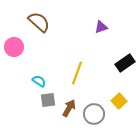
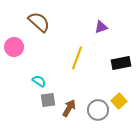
black rectangle: moved 4 px left; rotated 24 degrees clockwise
yellow line: moved 15 px up
gray circle: moved 4 px right, 4 px up
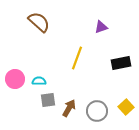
pink circle: moved 1 px right, 32 px down
cyan semicircle: rotated 32 degrees counterclockwise
yellow square: moved 7 px right, 6 px down
gray circle: moved 1 px left, 1 px down
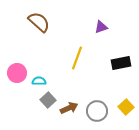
pink circle: moved 2 px right, 6 px up
gray square: rotated 35 degrees counterclockwise
brown arrow: rotated 36 degrees clockwise
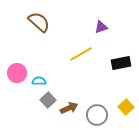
yellow line: moved 4 px right, 4 px up; rotated 40 degrees clockwise
gray circle: moved 4 px down
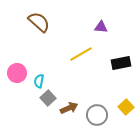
purple triangle: rotated 24 degrees clockwise
cyan semicircle: rotated 80 degrees counterclockwise
gray square: moved 2 px up
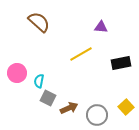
gray square: rotated 21 degrees counterclockwise
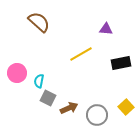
purple triangle: moved 5 px right, 2 px down
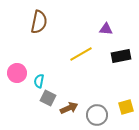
brown semicircle: rotated 60 degrees clockwise
black rectangle: moved 7 px up
yellow square: rotated 28 degrees clockwise
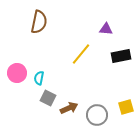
yellow line: rotated 20 degrees counterclockwise
cyan semicircle: moved 3 px up
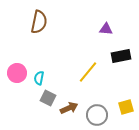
yellow line: moved 7 px right, 18 px down
